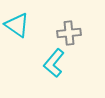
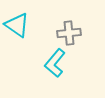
cyan L-shape: moved 1 px right
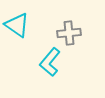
cyan L-shape: moved 5 px left, 1 px up
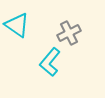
gray cross: rotated 20 degrees counterclockwise
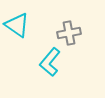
gray cross: rotated 15 degrees clockwise
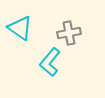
cyan triangle: moved 3 px right, 3 px down
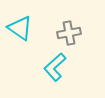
cyan L-shape: moved 5 px right, 5 px down; rotated 8 degrees clockwise
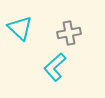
cyan triangle: rotated 8 degrees clockwise
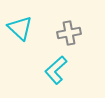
cyan L-shape: moved 1 px right, 3 px down
